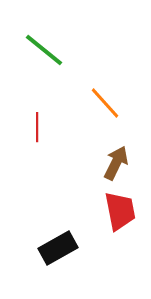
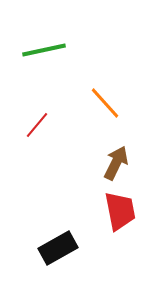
green line: rotated 51 degrees counterclockwise
red line: moved 2 px up; rotated 40 degrees clockwise
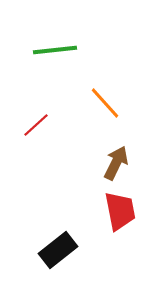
green line: moved 11 px right; rotated 6 degrees clockwise
red line: moved 1 px left; rotated 8 degrees clockwise
black rectangle: moved 2 px down; rotated 9 degrees counterclockwise
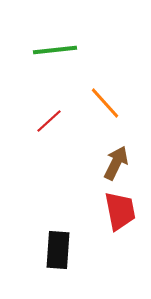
red line: moved 13 px right, 4 px up
black rectangle: rotated 48 degrees counterclockwise
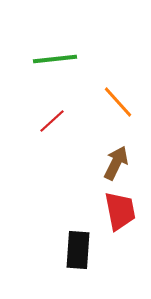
green line: moved 9 px down
orange line: moved 13 px right, 1 px up
red line: moved 3 px right
black rectangle: moved 20 px right
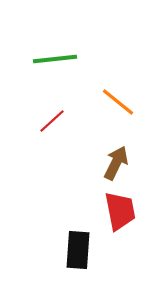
orange line: rotated 9 degrees counterclockwise
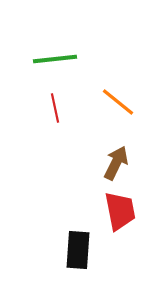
red line: moved 3 px right, 13 px up; rotated 60 degrees counterclockwise
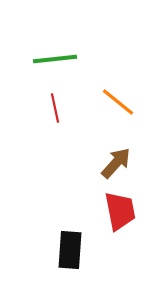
brown arrow: rotated 16 degrees clockwise
black rectangle: moved 8 px left
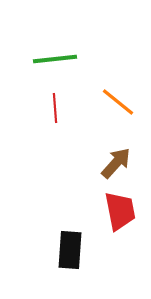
red line: rotated 8 degrees clockwise
